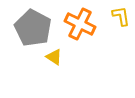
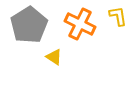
yellow L-shape: moved 3 px left
gray pentagon: moved 4 px left, 3 px up; rotated 12 degrees clockwise
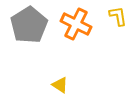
orange cross: moved 4 px left
yellow triangle: moved 6 px right, 28 px down
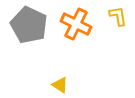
gray pentagon: rotated 15 degrees counterclockwise
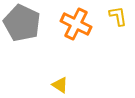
gray pentagon: moved 7 px left, 2 px up
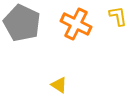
yellow triangle: moved 1 px left
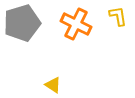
gray pentagon: rotated 30 degrees clockwise
yellow triangle: moved 6 px left
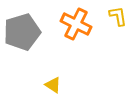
gray pentagon: moved 9 px down
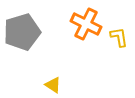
yellow L-shape: moved 1 px right, 21 px down
orange cross: moved 10 px right
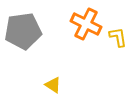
gray pentagon: moved 1 px right, 1 px up; rotated 9 degrees clockwise
yellow L-shape: moved 1 px left
